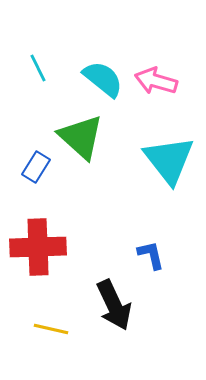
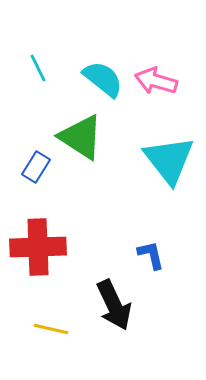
green triangle: rotated 9 degrees counterclockwise
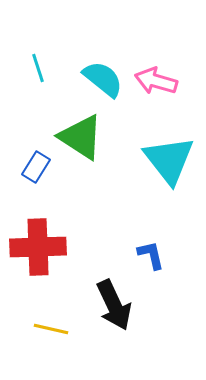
cyan line: rotated 8 degrees clockwise
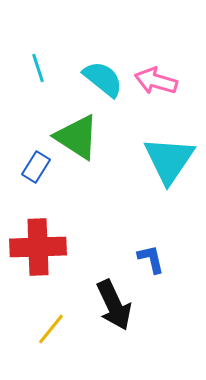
green triangle: moved 4 px left
cyan triangle: rotated 12 degrees clockwise
blue L-shape: moved 4 px down
yellow line: rotated 64 degrees counterclockwise
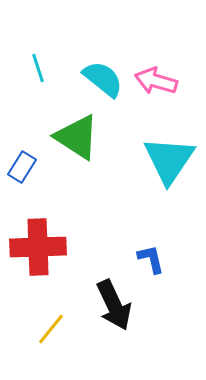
blue rectangle: moved 14 px left
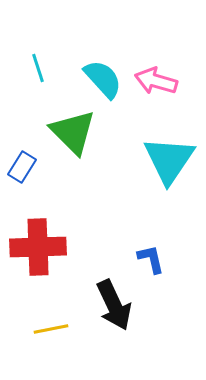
cyan semicircle: rotated 9 degrees clockwise
green triangle: moved 4 px left, 5 px up; rotated 12 degrees clockwise
yellow line: rotated 40 degrees clockwise
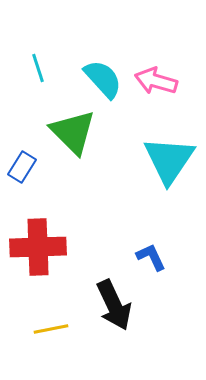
blue L-shape: moved 2 px up; rotated 12 degrees counterclockwise
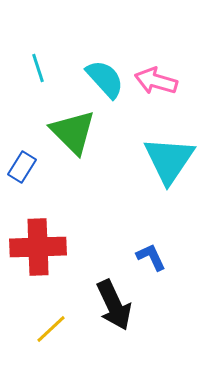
cyan semicircle: moved 2 px right
yellow line: rotated 32 degrees counterclockwise
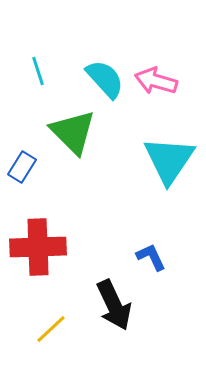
cyan line: moved 3 px down
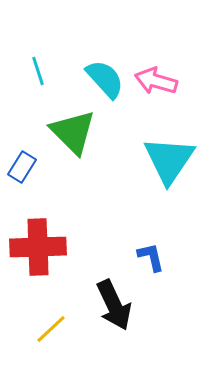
blue L-shape: rotated 12 degrees clockwise
